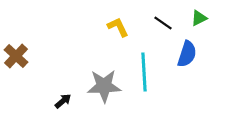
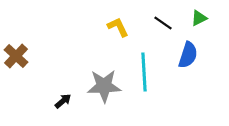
blue semicircle: moved 1 px right, 1 px down
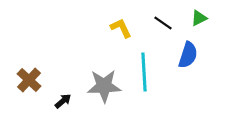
yellow L-shape: moved 3 px right, 1 px down
brown cross: moved 13 px right, 24 px down
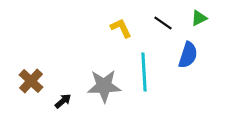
brown cross: moved 2 px right, 1 px down
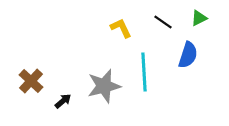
black line: moved 1 px up
gray star: rotated 12 degrees counterclockwise
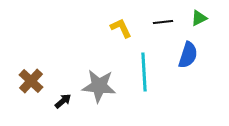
black line: rotated 42 degrees counterclockwise
gray star: moved 5 px left; rotated 20 degrees clockwise
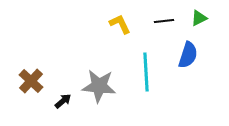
black line: moved 1 px right, 1 px up
yellow L-shape: moved 1 px left, 4 px up
cyan line: moved 2 px right
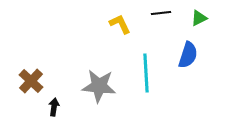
black line: moved 3 px left, 8 px up
cyan line: moved 1 px down
black arrow: moved 9 px left, 6 px down; rotated 42 degrees counterclockwise
